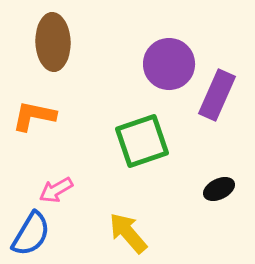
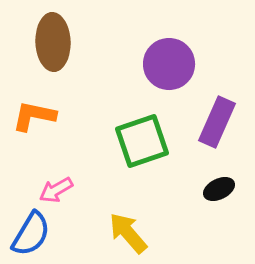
purple rectangle: moved 27 px down
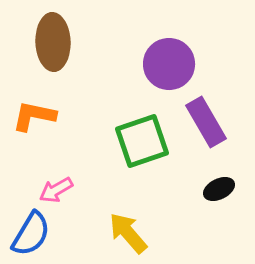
purple rectangle: moved 11 px left; rotated 54 degrees counterclockwise
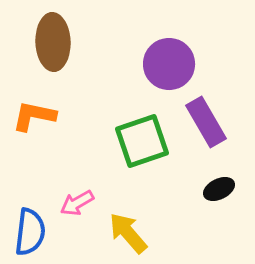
pink arrow: moved 21 px right, 13 px down
blue semicircle: moved 1 px left, 2 px up; rotated 24 degrees counterclockwise
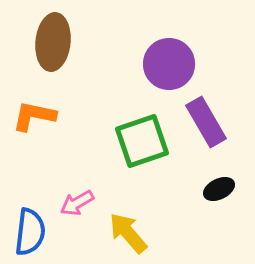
brown ellipse: rotated 8 degrees clockwise
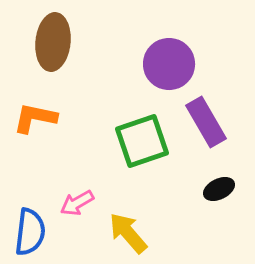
orange L-shape: moved 1 px right, 2 px down
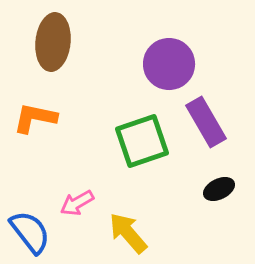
blue semicircle: rotated 45 degrees counterclockwise
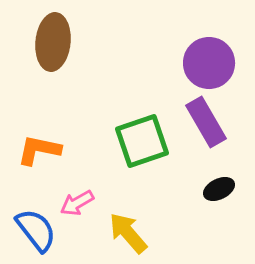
purple circle: moved 40 px right, 1 px up
orange L-shape: moved 4 px right, 32 px down
blue semicircle: moved 6 px right, 2 px up
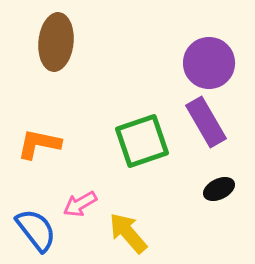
brown ellipse: moved 3 px right
orange L-shape: moved 6 px up
pink arrow: moved 3 px right, 1 px down
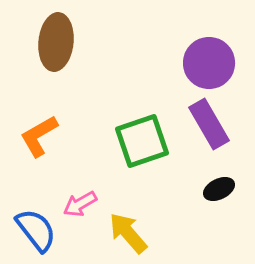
purple rectangle: moved 3 px right, 2 px down
orange L-shape: moved 8 px up; rotated 42 degrees counterclockwise
